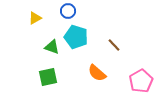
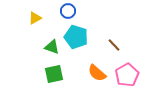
green square: moved 6 px right, 3 px up
pink pentagon: moved 14 px left, 6 px up
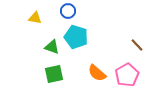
yellow triangle: rotated 40 degrees clockwise
brown line: moved 23 px right
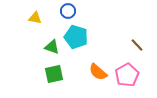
orange semicircle: moved 1 px right, 1 px up
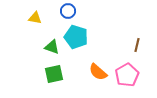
brown line: rotated 56 degrees clockwise
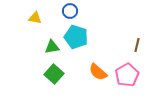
blue circle: moved 2 px right
green triangle: rotated 28 degrees counterclockwise
green square: rotated 36 degrees counterclockwise
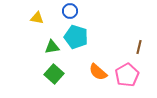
yellow triangle: moved 2 px right
brown line: moved 2 px right, 2 px down
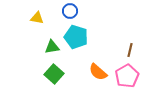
brown line: moved 9 px left, 3 px down
pink pentagon: moved 1 px down
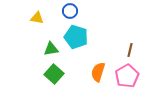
green triangle: moved 1 px left, 2 px down
orange semicircle: rotated 66 degrees clockwise
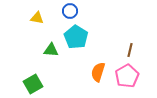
cyan pentagon: rotated 15 degrees clockwise
green triangle: moved 1 px down; rotated 14 degrees clockwise
green square: moved 21 px left, 10 px down; rotated 18 degrees clockwise
